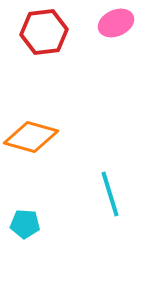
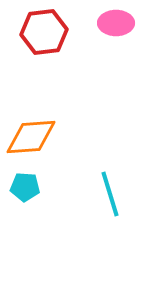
pink ellipse: rotated 24 degrees clockwise
orange diamond: rotated 20 degrees counterclockwise
cyan pentagon: moved 37 px up
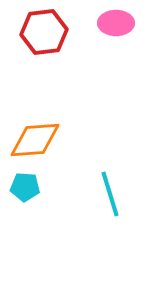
orange diamond: moved 4 px right, 3 px down
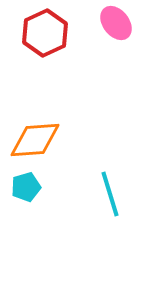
pink ellipse: rotated 52 degrees clockwise
red hexagon: moved 1 px right, 1 px down; rotated 18 degrees counterclockwise
cyan pentagon: moved 1 px right; rotated 20 degrees counterclockwise
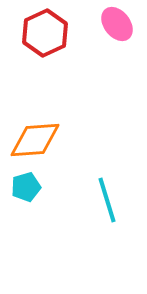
pink ellipse: moved 1 px right, 1 px down
cyan line: moved 3 px left, 6 px down
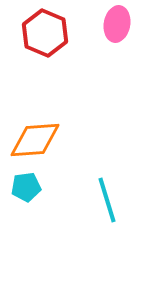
pink ellipse: rotated 48 degrees clockwise
red hexagon: rotated 12 degrees counterclockwise
cyan pentagon: rotated 8 degrees clockwise
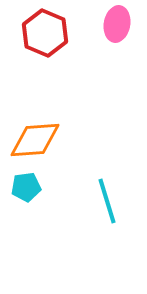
cyan line: moved 1 px down
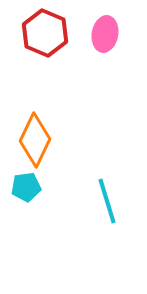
pink ellipse: moved 12 px left, 10 px down
orange diamond: rotated 60 degrees counterclockwise
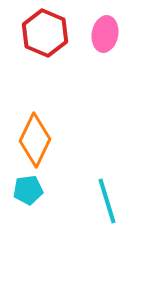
cyan pentagon: moved 2 px right, 3 px down
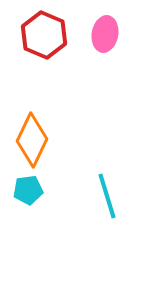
red hexagon: moved 1 px left, 2 px down
orange diamond: moved 3 px left
cyan line: moved 5 px up
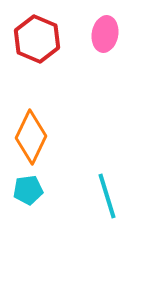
red hexagon: moved 7 px left, 4 px down
orange diamond: moved 1 px left, 3 px up
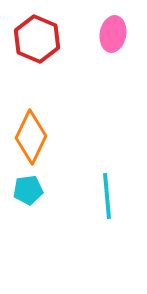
pink ellipse: moved 8 px right
cyan line: rotated 12 degrees clockwise
